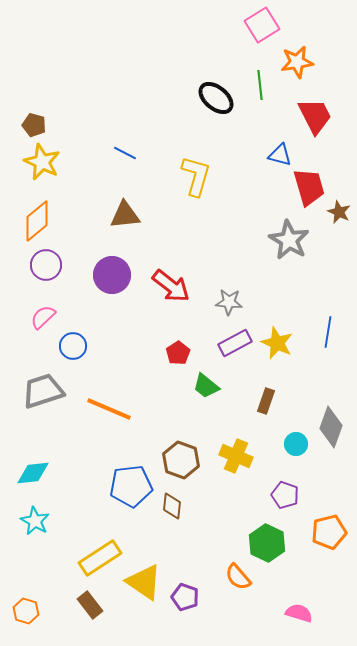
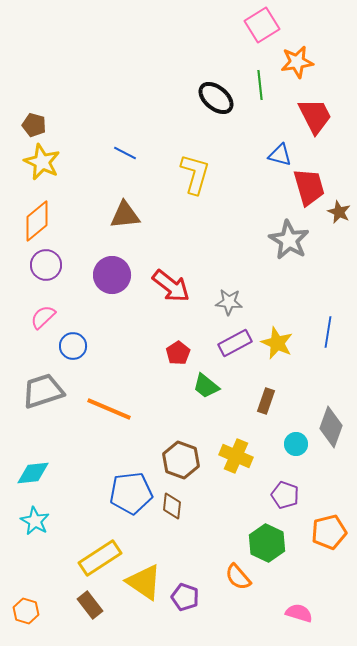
yellow L-shape at (196, 176): moved 1 px left, 2 px up
blue pentagon at (131, 486): moved 7 px down
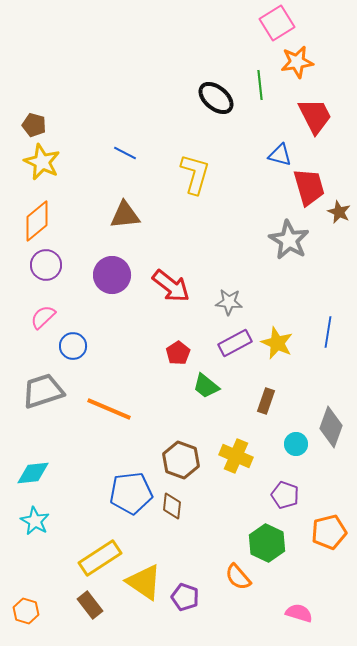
pink square at (262, 25): moved 15 px right, 2 px up
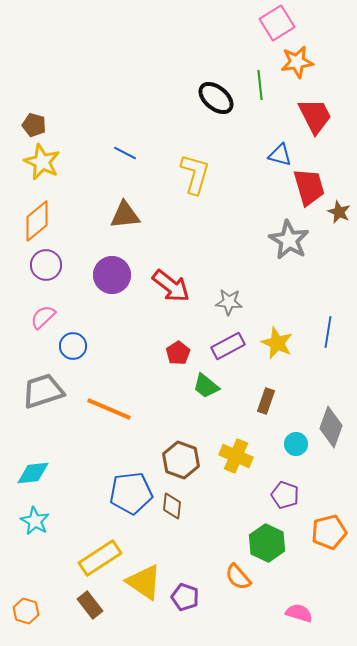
purple rectangle at (235, 343): moved 7 px left, 3 px down
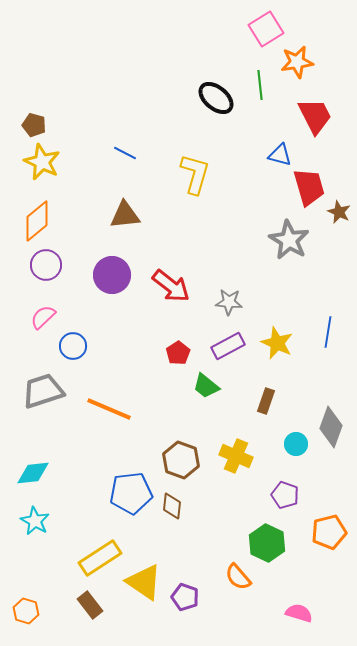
pink square at (277, 23): moved 11 px left, 6 px down
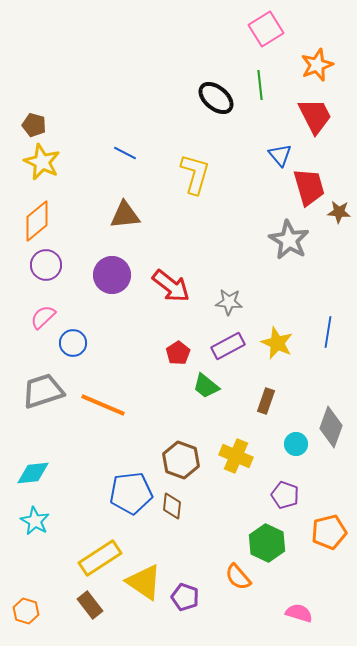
orange star at (297, 62): moved 20 px right, 3 px down; rotated 12 degrees counterclockwise
blue triangle at (280, 155): rotated 35 degrees clockwise
brown star at (339, 212): rotated 20 degrees counterclockwise
blue circle at (73, 346): moved 3 px up
orange line at (109, 409): moved 6 px left, 4 px up
